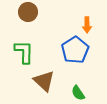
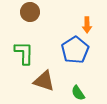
brown circle: moved 2 px right
green L-shape: moved 1 px down
brown triangle: rotated 25 degrees counterclockwise
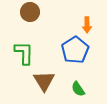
brown triangle: rotated 40 degrees clockwise
green semicircle: moved 4 px up
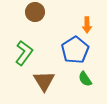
brown circle: moved 5 px right
green L-shape: rotated 35 degrees clockwise
green semicircle: moved 7 px right, 10 px up
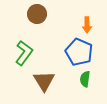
brown circle: moved 2 px right, 2 px down
blue pentagon: moved 4 px right, 2 px down; rotated 16 degrees counterclockwise
green semicircle: rotated 42 degrees clockwise
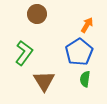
orange arrow: rotated 147 degrees counterclockwise
blue pentagon: rotated 16 degrees clockwise
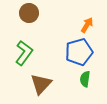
brown circle: moved 8 px left, 1 px up
blue pentagon: rotated 16 degrees clockwise
brown triangle: moved 3 px left, 3 px down; rotated 15 degrees clockwise
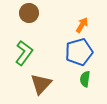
orange arrow: moved 5 px left
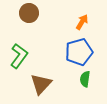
orange arrow: moved 3 px up
green L-shape: moved 5 px left, 3 px down
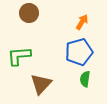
green L-shape: rotated 130 degrees counterclockwise
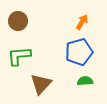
brown circle: moved 11 px left, 8 px down
green semicircle: moved 2 px down; rotated 77 degrees clockwise
